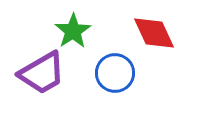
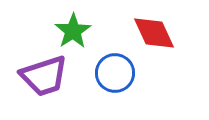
purple trapezoid: moved 2 px right, 3 px down; rotated 12 degrees clockwise
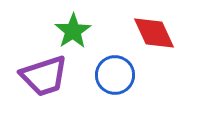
blue circle: moved 2 px down
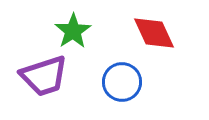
blue circle: moved 7 px right, 7 px down
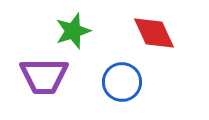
green star: rotated 15 degrees clockwise
purple trapezoid: rotated 18 degrees clockwise
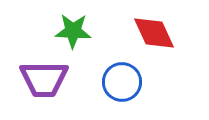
green star: rotated 21 degrees clockwise
purple trapezoid: moved 3 px down
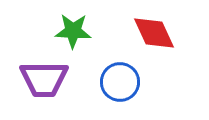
blue circle: moved 2 px left
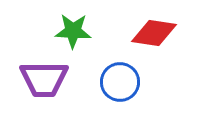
red diamond: rotated 57 degrees counterclockwise
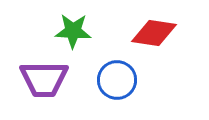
blue circle: moved 3 px left, 2 px up
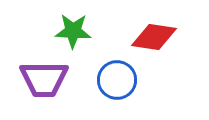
red diamond: moved 4 px down
